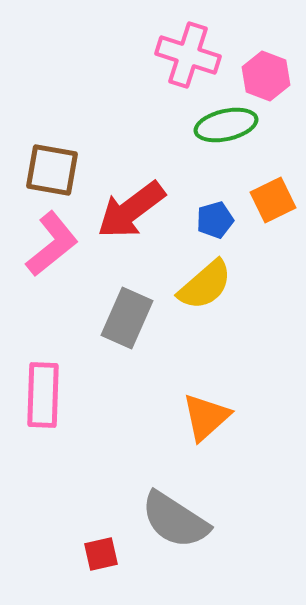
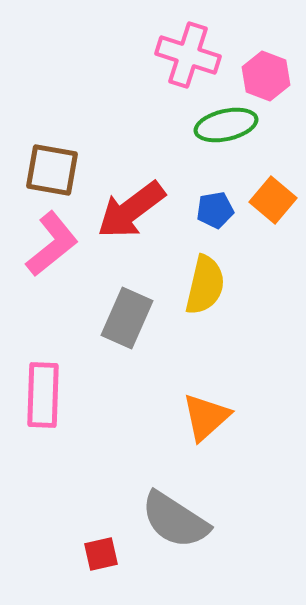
orange square: rotated 24 degrees counterclockwise
blue pentagon: moved 10 px up; rotated 6 degrees clockwise
yellow semicircle: rotated 36 degrees counterclockwise
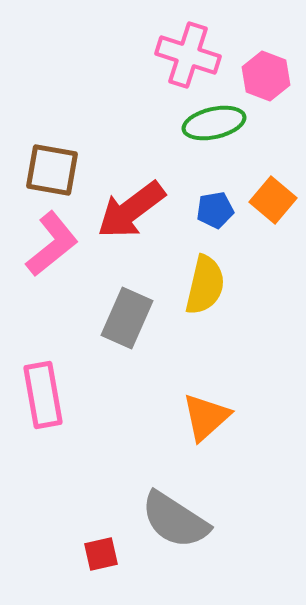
green ellipse: moved 12 px left, 2 px up
pink rectangle: rotated 12 degrees counterclockwise
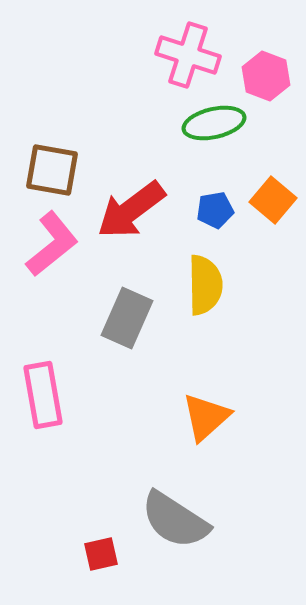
yellow semicircle: rotated 14 degrees counterclockwise
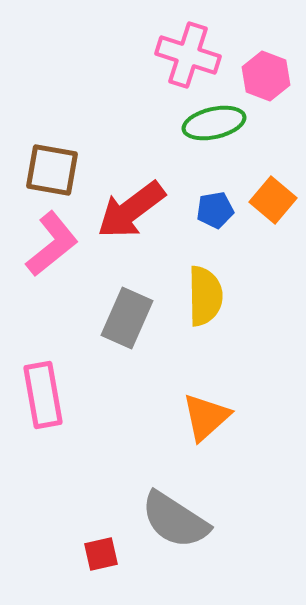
yellow semicircle: moved 11 px down
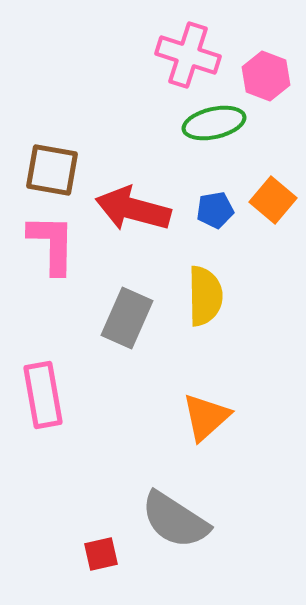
red arrow: moved 2 px right, 1 px up; rotated 52 degrees clockwise
pink L-shape: rotated 50 degrees counterclockwise
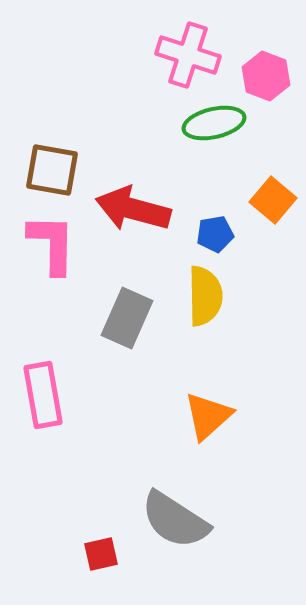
blue pentagon: moved 24 px down
orange triangle: moved 2 px right, 1 px up
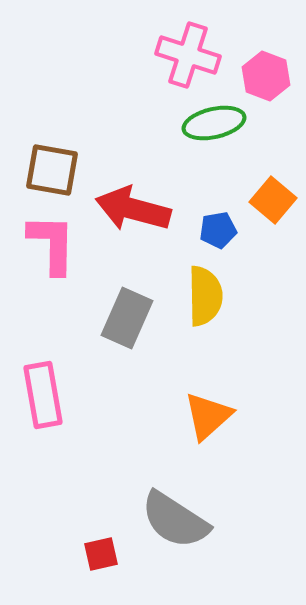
blue pentagon: moved 3 px right, 4 px up
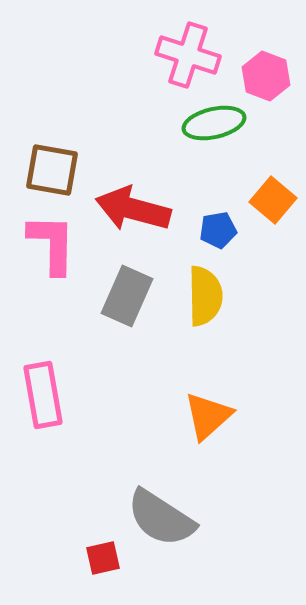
gray rectangle: moved 22 px up
gray semicircle: moved 14 px left, 2 px up
red square: moved 2 px right, 4 px down
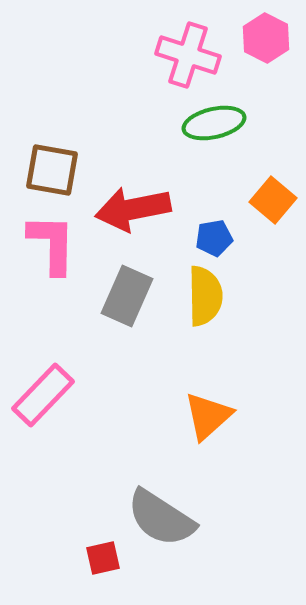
pink hexagon: moved 38 px up; rotated 6 degrees clockwise
red arrow: rotated 26 degrees counterclockwise
blue pentagon: moved 4 px left, 8 px down
pink rectangle: rotated 54 degrees clockwise
